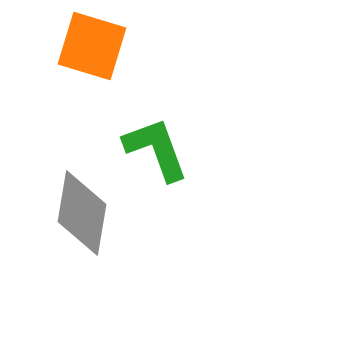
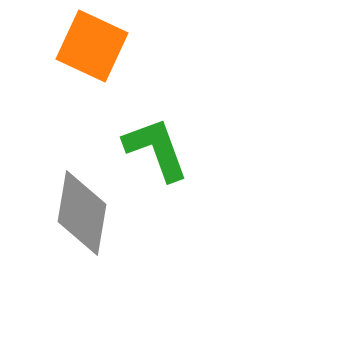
orange square: rotated 8 degrees clockwise
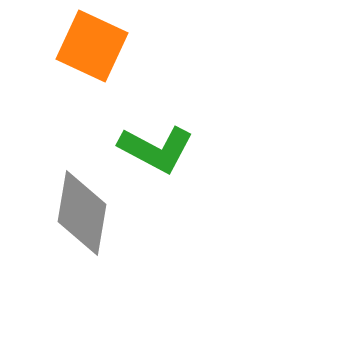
green L-shape: rotated 138 degrees clockwise
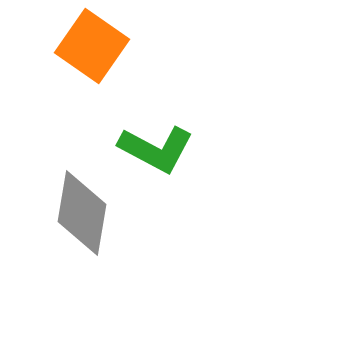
orange square: rotated 10 degrees clockwise
